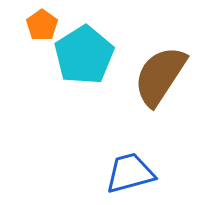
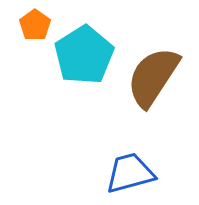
orange pentagon: moved 7 px left
brown semicircle: moved 7 px left, 1 px down
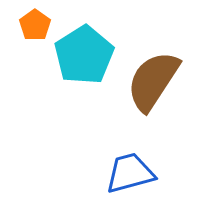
brown semicircle: moved 4 px down
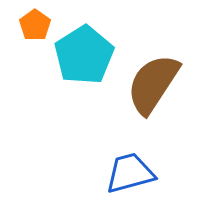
brown semicircle: moved 3 px down
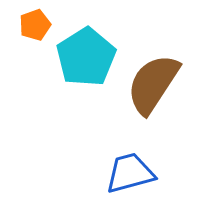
orange pentagon: rotated 16 degrees clockwise
cyan pentagon: moved 2 px right, 2 px down
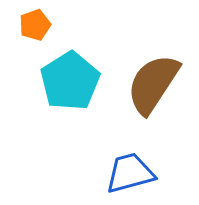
cyan pentagon: moved 16 px left, 24 px down
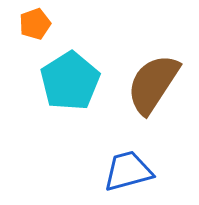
orange pentagon: moved 1 px up
blue trapezoid: moved 2 px left, 2 px up
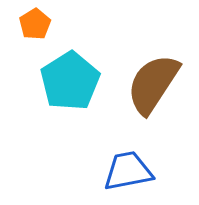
orange pentagon: rotated 12 degrees counterclockwise
blue trapezoid: rotated 4 degrees clockwise
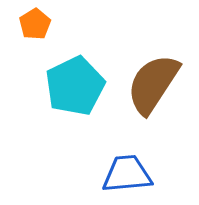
cyan pentagon: moved 5 px right, 5 px down; rotated 6 degrees clockwise
blue trapezoid: moved 1 px left, 3 px down; rotated 6 degrees clockwise
